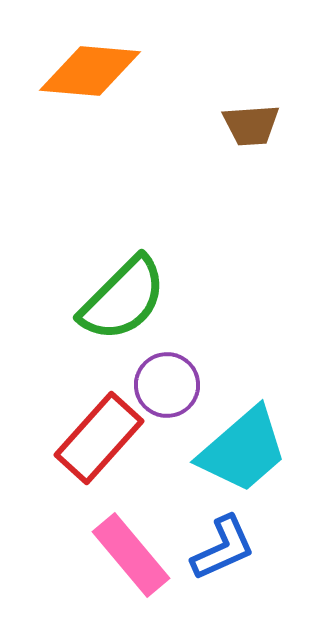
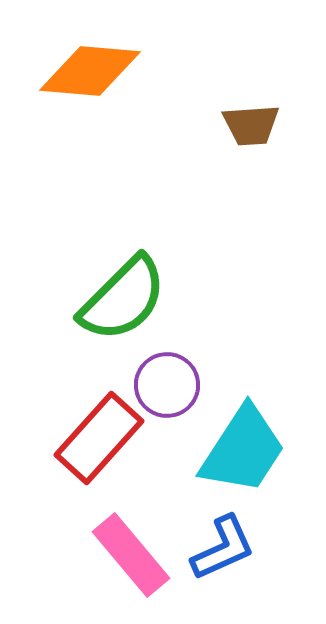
cyan trapezoid: rotated 16 degrees counterclockwise
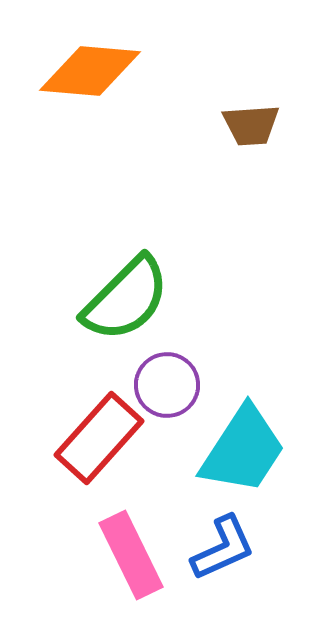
green semicircle: moved 3 px right
pink rectangle: rotated 14 degrees clockwise
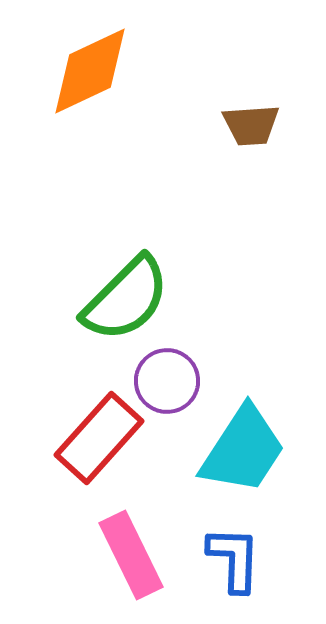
orange diamond: rotated 30 degrees counterclockwise
purple circle: moved 4 px up
blue L-shape: moved 11 px right, 11 px down; rotated 64 degrees counterclockwise
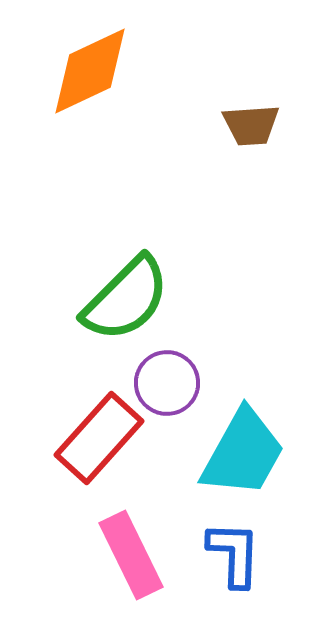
purple circle: moved 2 px down
cyan trapezoid: moved 3 px down; rotated 4 degrees counterclockwise
blue L-shape: moved 5 px up
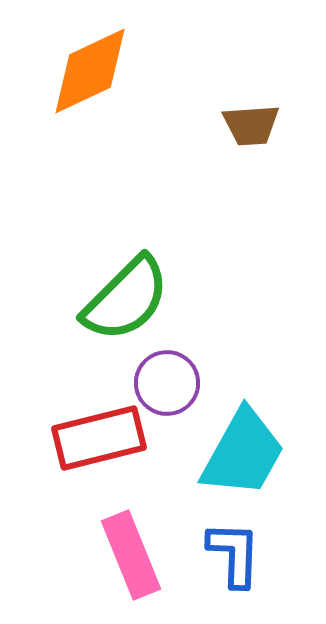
red rectangle: rotated 34 degrees clockwise
pink rectangle: rotated 4 degrees clockwise
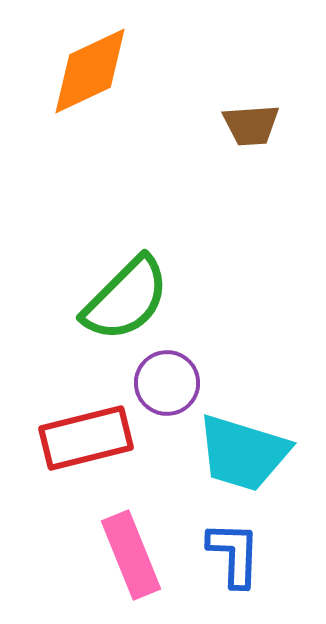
red rectangle: moved 13 px left
cyan trapezoid: rotated 78 degrees clockwise
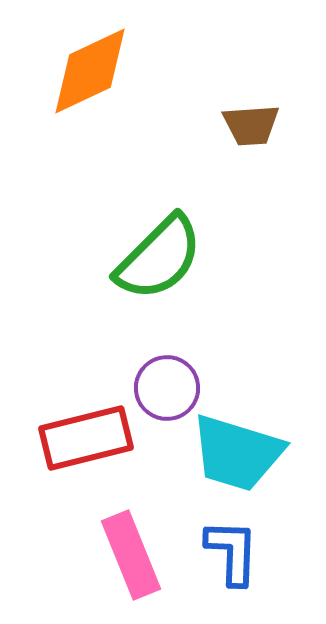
green semicircle: moved 33 px right, 41 px up
purple circle: moved 5 px down
cyan trapezoid: moved 6 px left
blue L-shape: moved 2 px left, 2 px up
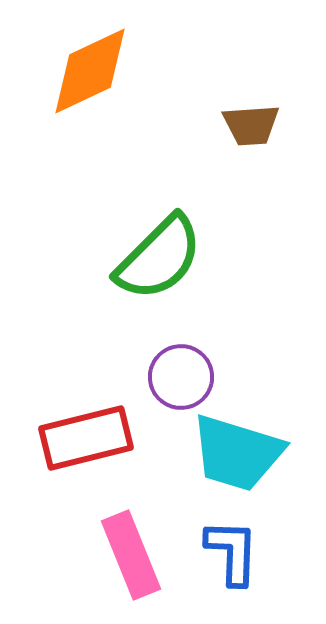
purple circle: moved 14 px right, 11 px up
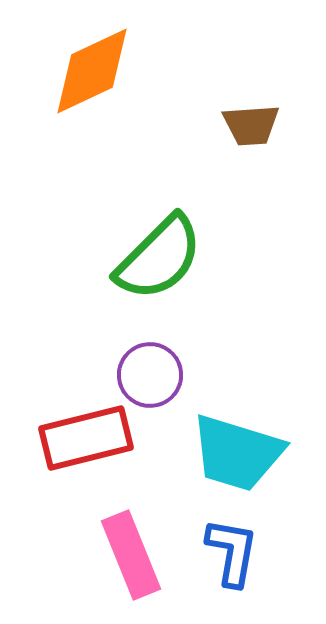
orange diamond: moved 2 px right
purple circle: moved 31 px left, 2 px up
blue L-shape: rotated 8 degrees clockwise
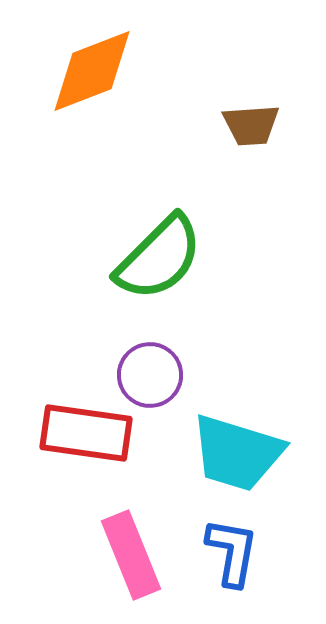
orange diamond: rotated 4 degrees clockwise
red rectangle: moved 5 px up; rotated 22 degrees clockwise
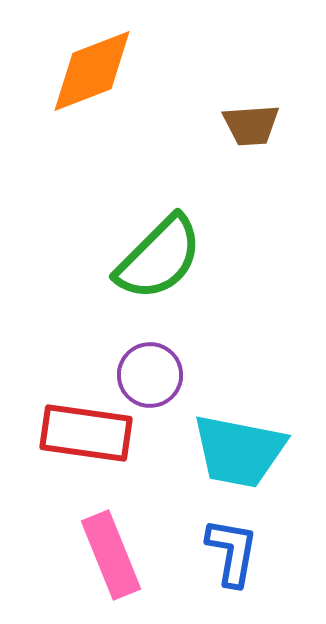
cyan trapezoid: moved 2 px right, 2 px up; rotated 6 degrees counterclockwise
pink rectangle: moved 20 px left
